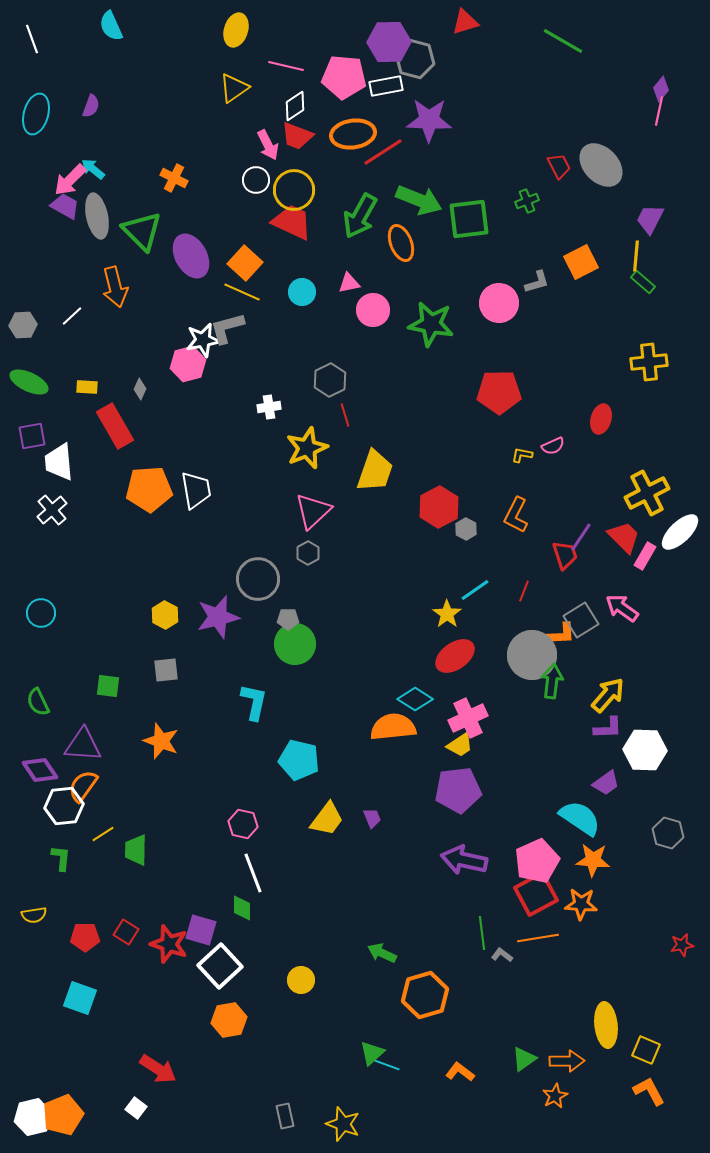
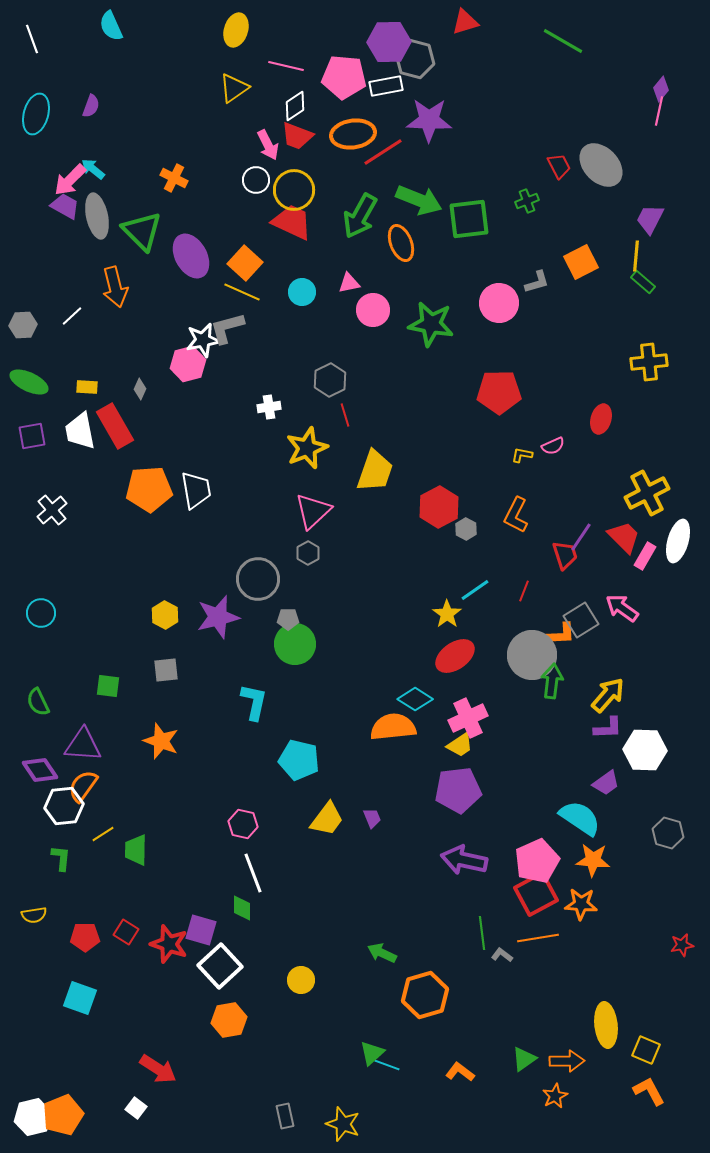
white trapezoid at (59, 462): moved 21 px right, 31 px up; rotated 6 degrees counterclockwise
white ellipse at (680, 532): moved 2 px left, 9 px down; rotated 30 degrees counterclockwise
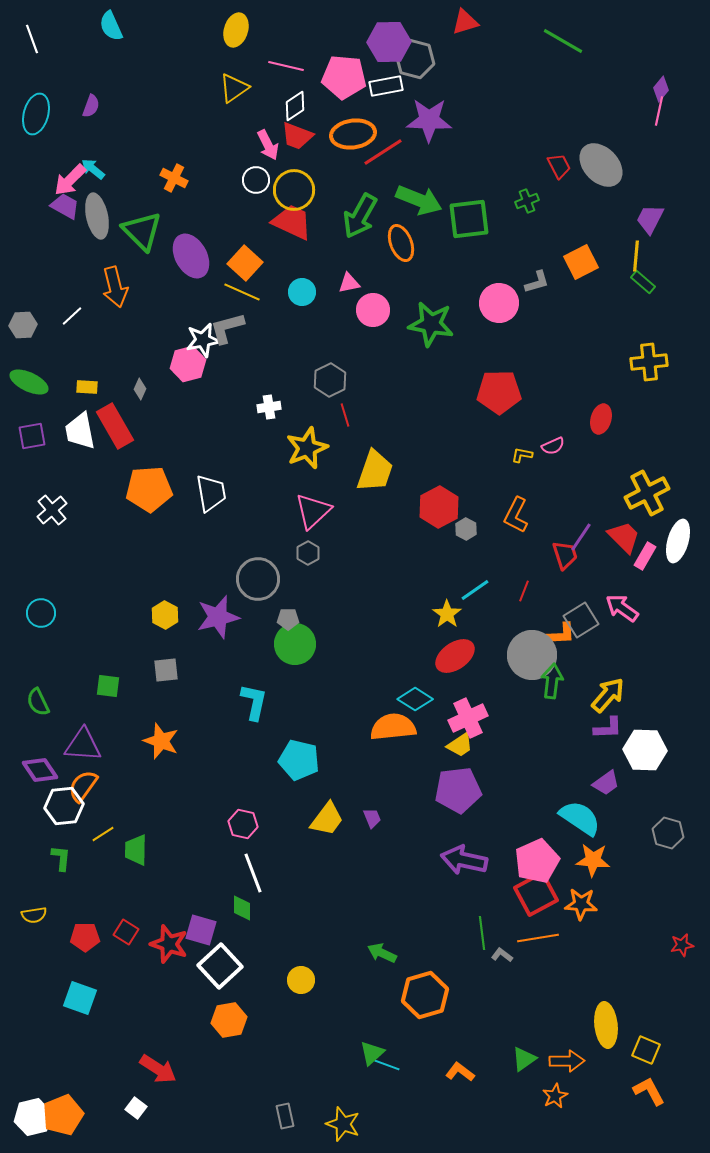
white trapezoid at (196, 490): moved 15 px right, 3 px down
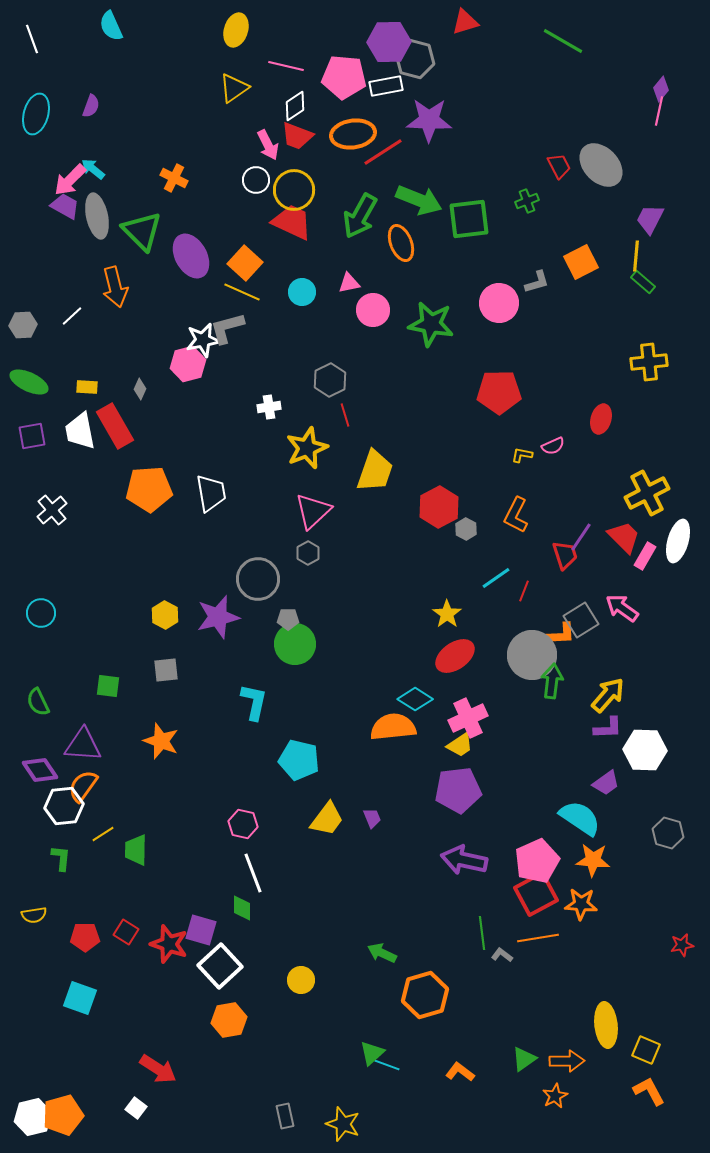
cyan line at (475, 590): moved 21 px right, 12 px up
orange pentagon at (63, 1115): rotated 6 degrees clockwise
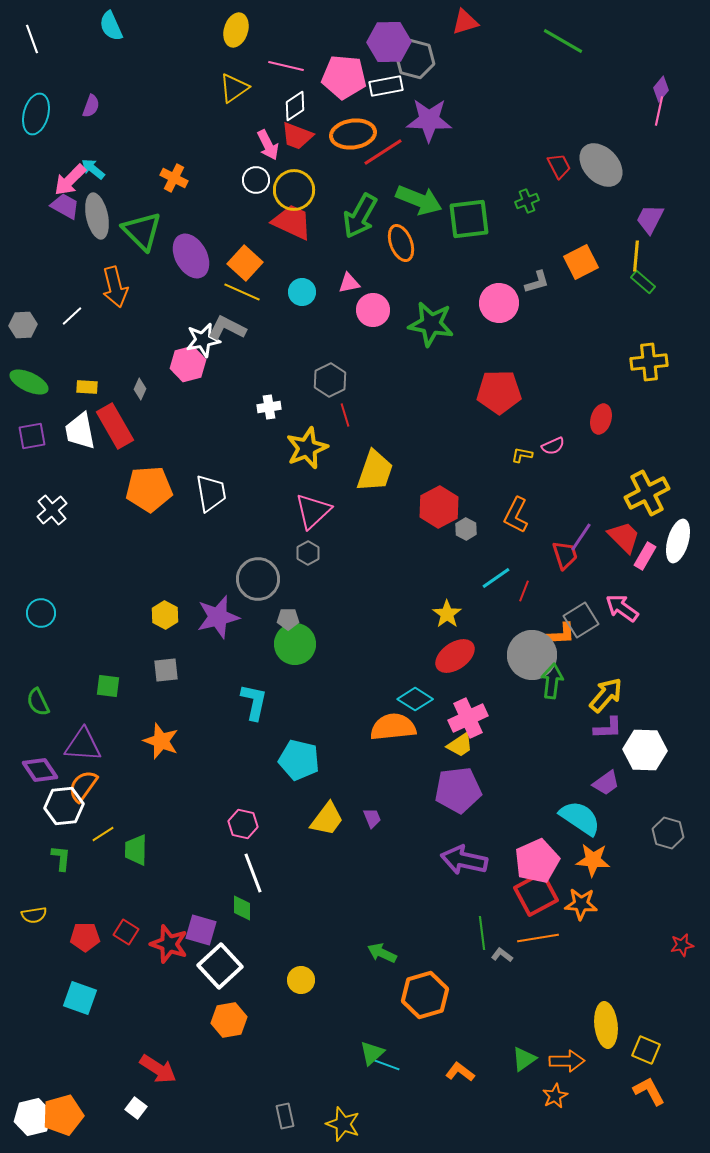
gray L-shape at (227, 328): rotated 42 degrees clockwise
yellow arrow at (608, 695): moved 2 px left
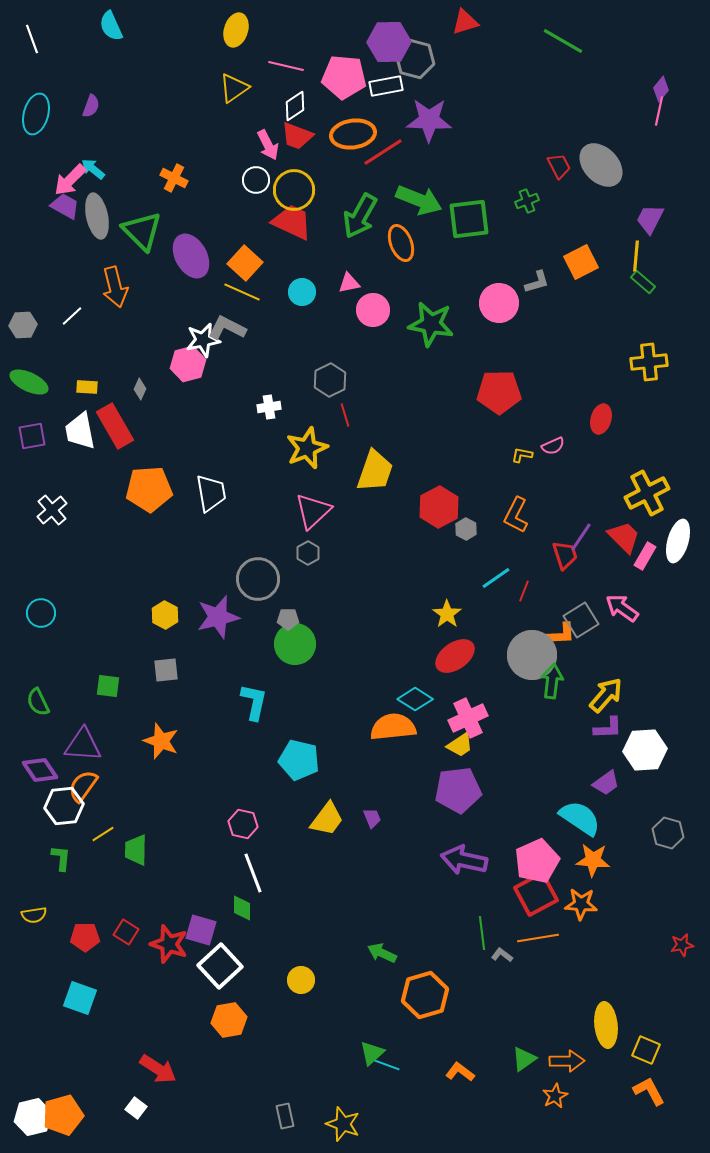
white hexagon at (645, 750): rotated 6 degrees counterclockwise
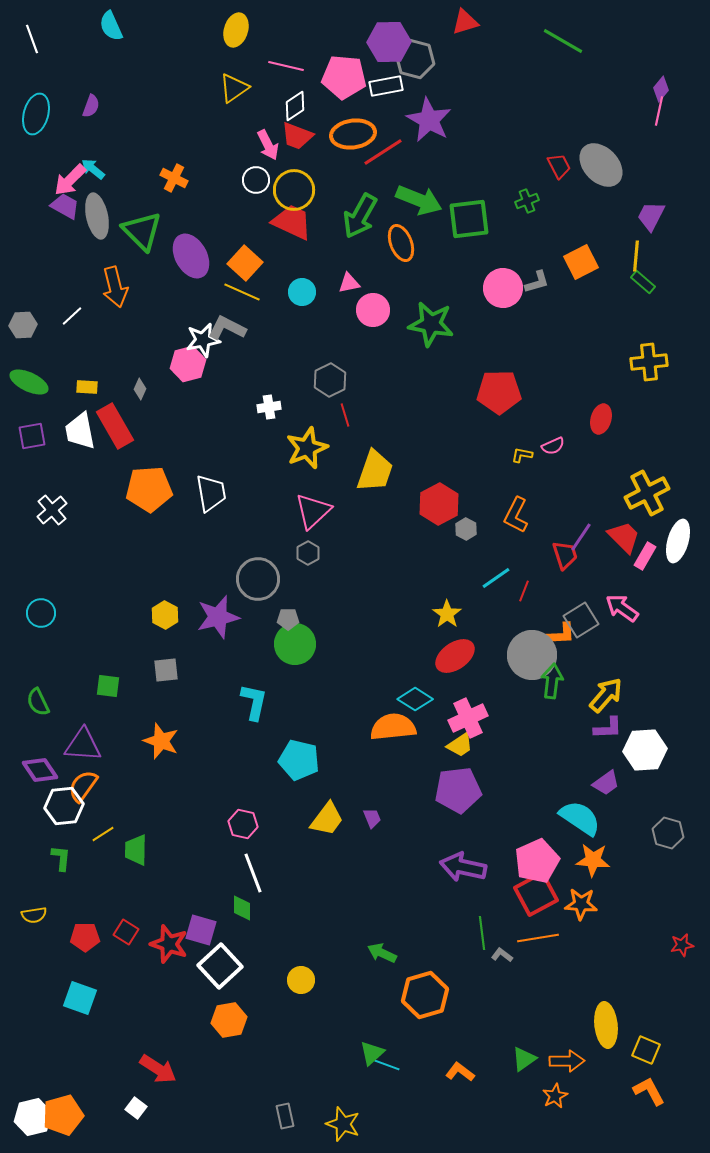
purple star at (429, 120): rotated 27 degrees clockwise
purple trapezoid at (650, 219): moved 1 px right, 3 px up
pink circle at (499, 303): moved 4 px right, 15 px up
red hexagon at (439, 507): moved 3 px up
purple arrow at (464, 860): moved 1 px left, 7 px down
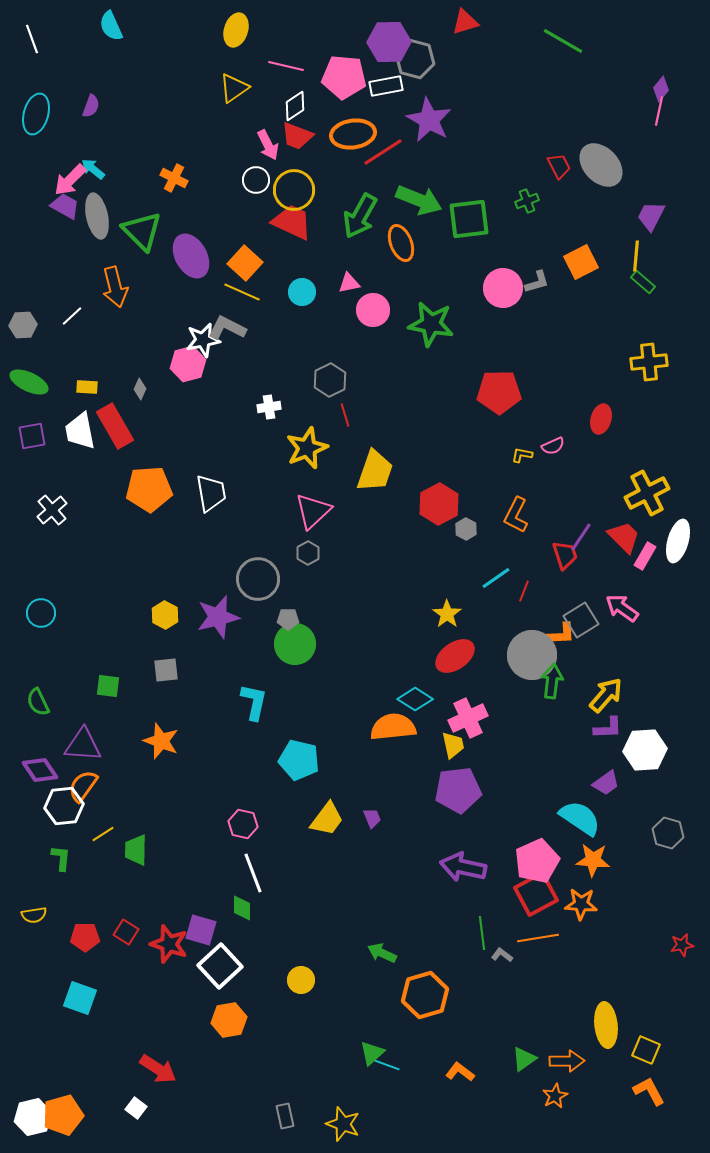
yellow trapezoid at (460, 745): moved 7 px left; rotated 68 degrees counterclockwise
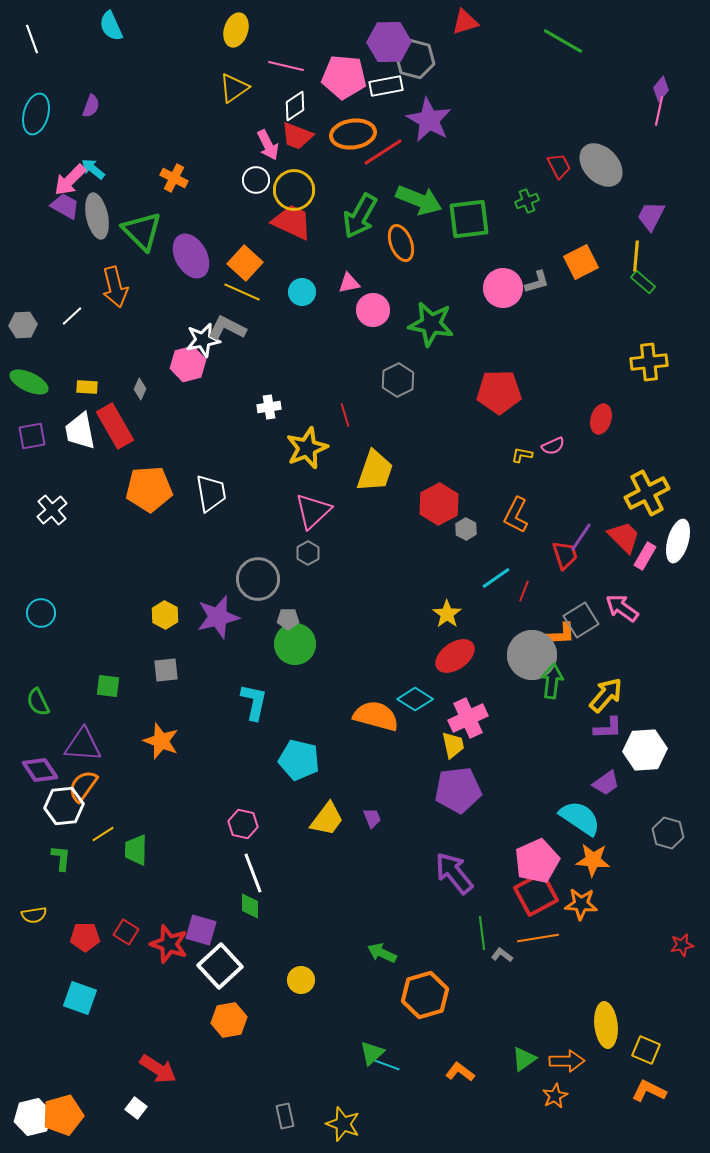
gray hexagon at (330, 380): moved 68 px right
orange semicircle at (393, 727): moved 17 px left, 11 px up; rotated 21 degrees clockwise
purple arrow at (463, 867): moved 9 px left, 6 px down; rotated 39 degrees clockwise
green diamond at (242, 908): moved 8 px right, 2 px up
orange L-shape at (649, 1091): rotated 36 degrees counterclockwise
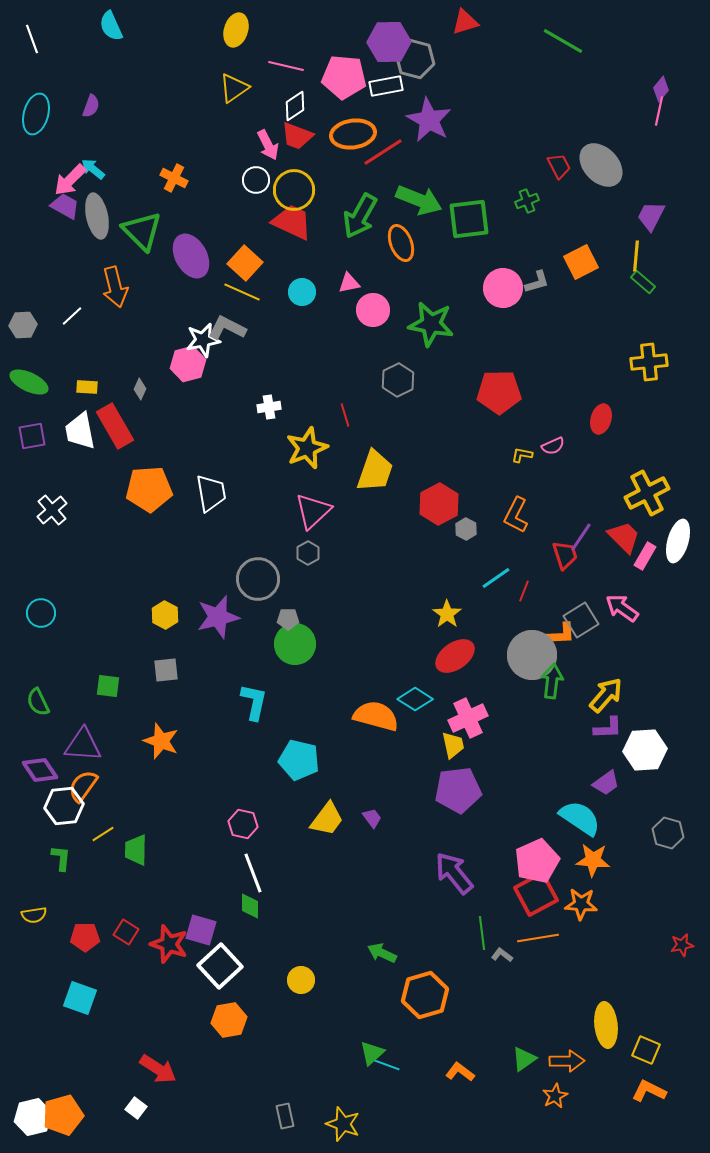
purple trapezoid at (372, 818): rotated 15 degrees counterclockwise
